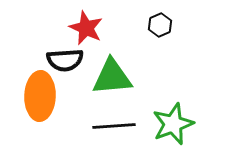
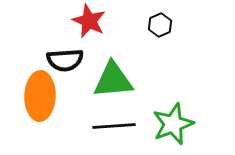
red star: moved 3 px right, 7 px up
green triangle: moved 1 px right, 3 px down
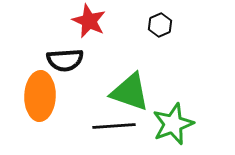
green triangle: moved 17 px right, 12 px down; rotated 24 degrees clockwise
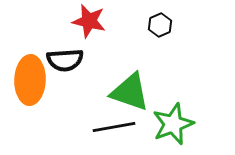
red star: rotated 12 degrees counterclockwise
orange ellipse: moved 10 px left, 16 px up
black line: moved 1 px down; rotated 6 degrees counterclockwise
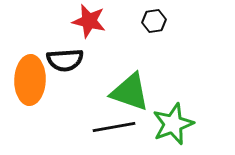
black hexagon: moved 6 px left, 4 px up; rotated 15 degrees clockwise
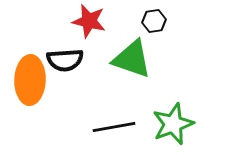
green triangle: moved 2 px right, 33 px up
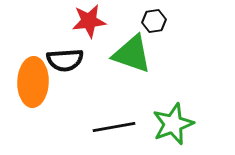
red star: rotated 20 degrees counterclockwise
green triangle: moved 5 px up
orange ellipse: moved 3 px right, 2 px down
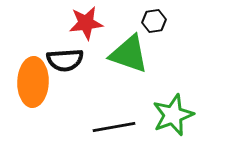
red star: moved 3 px left, 2 px down
green triangle: moved 3 px left
green star: moved 9 px up
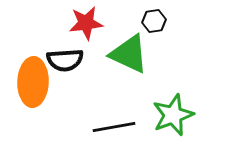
green triangle: rotated 6 degrees clockwise
